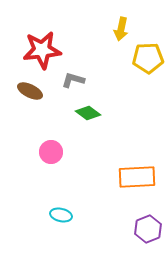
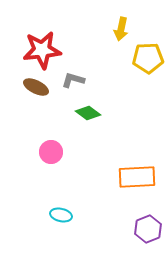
brown ellipse: moved 6 px right, 4 px up
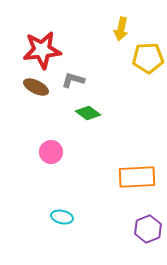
cyan ellipse: moved 1 px right, 2 px down
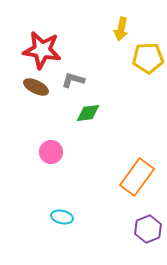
red star: rotated 15 degrees clockwise
green diamond: rotated 45 degrees counterclockwise
orange rectangle: rotated 51 degrees counterclockwise
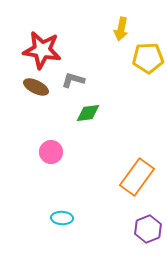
cyan ellipse: moved 1 px down; rotated 10 degrees counterclockwise
